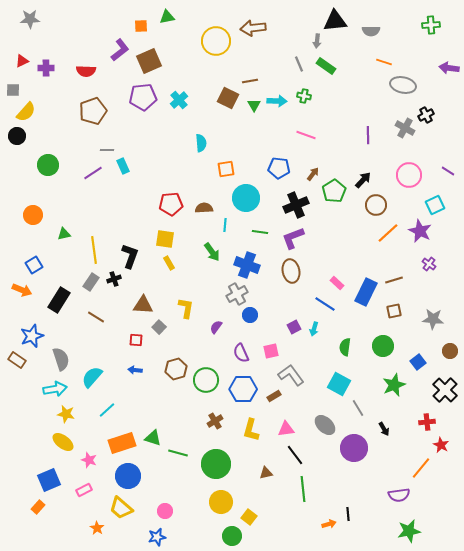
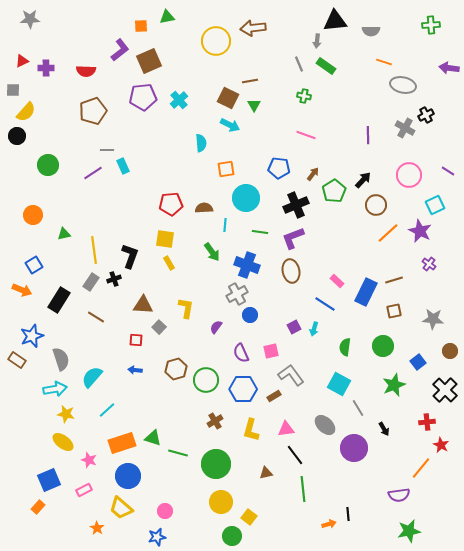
cyan arrow at (277, 101): moved 47 px left, 24 px down; rotated 24 degrees clockwise
pink rectangle at (337, 283): moved 2 px up
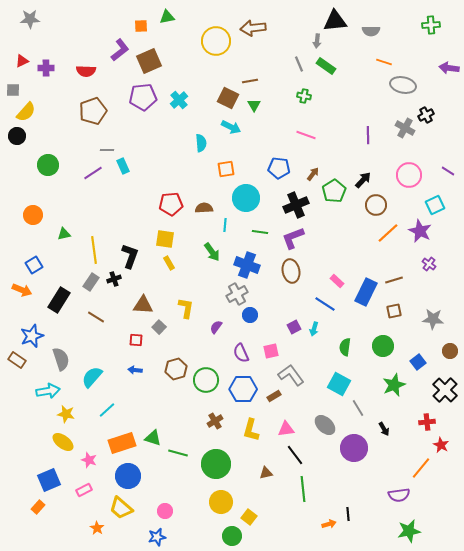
cyan arrow at (230, 125): moved 1 px right, 2 px down
cyan arrow at (55, 389): moved 7 px left, 2 px down
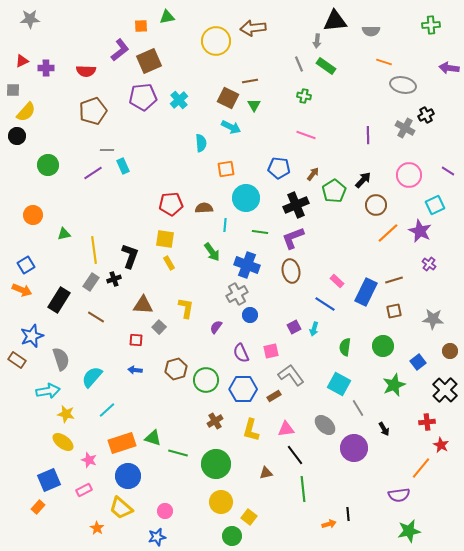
blue square at (34, 265): moved 8 px left
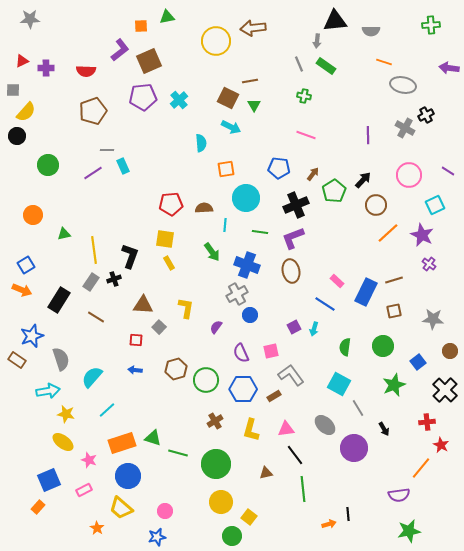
purple star at (420, 231): moved 2 px right, 4 px down
